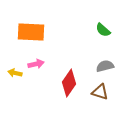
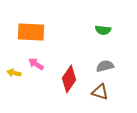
green semicircle: rotated 35 degrees counterclockwise
pink arrow: rotated 133 degrees counterclockwise
yellow arrow: moved 1 px left
red diamond: moved 4 px up
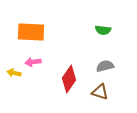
pink arrow: moved 3 px left, 2 px up; rotated 42 degrees counterclockwise
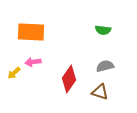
yellow arrow: rotated 56 degrees counterclockwise
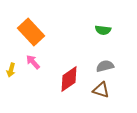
orange rectangle: rotated 44 degrees clockwise
pink arrow: rotated 56 degrees clockwise
yellow arrow: moved 3 px left, 3 px up; rotated 32 degrees counterclockwise
red diamond: rotated 20 degrees clockwise
brown triangle: moved 1 px right, 2 px up
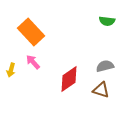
green semicircle: moved 4 px right, 9 px up
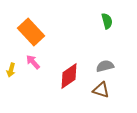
green semicircle: rotated 112 degrees counterclockwise
red diamond: moved 3 px up
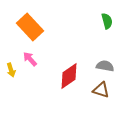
orange rectangle: moved 1 px left, 5 px up
pink arrow: moved 3 px left, 3 px up
gray semicircle: rotated 24 degrees clockwise
yellow arrow: rotated 32 degrees counterclockwise
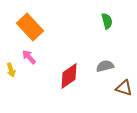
pink arrow: moved 1 px left, 2 px up
gray semicircle: rotated 24 degrees counterclockwise
brown triangle: moved 23 px right, 2 px up
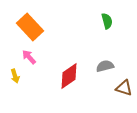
yellow arrow: moved 4 px right, 6 px down
